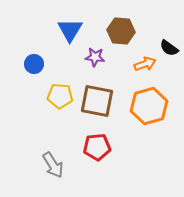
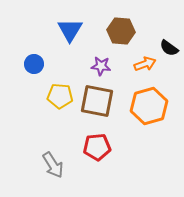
purple star: moved 6 px right, 9 px down
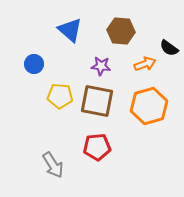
blue triangle: rotated 20 degrees counterclockwise
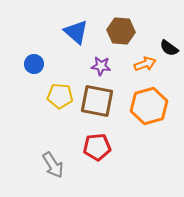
blue triangle: moved 6 px right, 2 px down
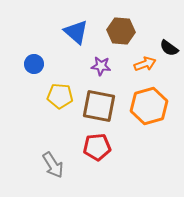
brown square: moved 2 px right, 5 px down
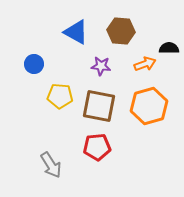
blue triangle: rotated 12 degrees counterclockwise
black semicircle: rotated 144 degrees clockwise
gray arrow: moved 2 px left
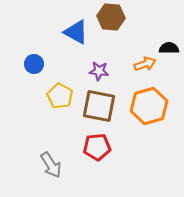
brown hexagon: moved 10 px left, 14 px up
purple star: moved 2 px left, 5 px down
yellow pentagon: rotated 25 degrees clockwise
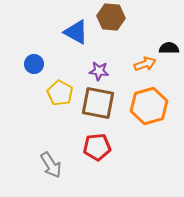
yellow pentagon: moved 3 px up
brown square: moved 1 px left, 3 px up
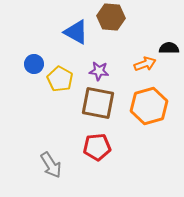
yellow pentagon: moved 14 px up
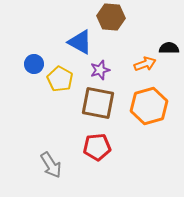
blue triangle: moved 4 px right, 10 px down
purple star: moved 1 px right, 1 px up; rotated 24 degrees counterclockwise
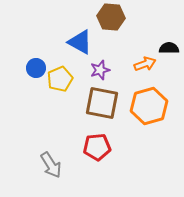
blue circle: moved 2 px right, 4 px down
yellow pentagon: rotated 20 degrees clockwise
brown square: moved 4 px right
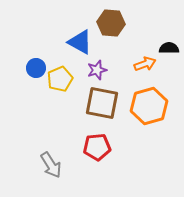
brown hexagon: moved 6 px down
purple star: moved 3 px left
